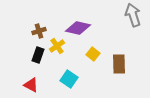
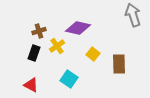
black rectangle: moved 4 px left, 2 px up
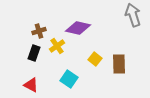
yellow square: moved 2 px right, 5 px down
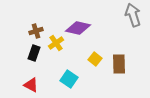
brown cross: moved 3 px left
yellow cross: moved 1 px left, 3 px up
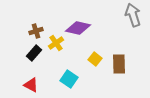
black rectangle: rotated 21 degrees clockwise
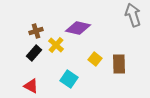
yellow cross: moved 2 px down; rotated 14 degrees counterclockwise
red triangle: moved 1 px down
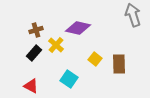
brown cross: moved 1 px up
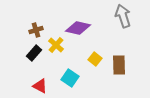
gray arrow: moved 10 px left, 1 px down
brown rectangle: moved 1 px down
cyan square: moved 1 px right, 1 px up
red triangle: moved 9 px right
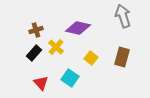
yellow cross: moved 2 px down
yellow square: moved 4 px left, 1 px up
brown rectangle: moved 3 px right, 8 px up; rotated 18 degrees clockwise
red triangle: moved 1 px right, 3 px up; rotated 21 degrees clockwise
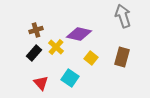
purple diamond: moved 1 px right, 6 px down
